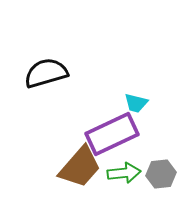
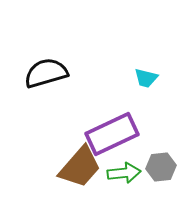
cyan trapezoid: moved 10 px right, 25 px up
gray hexagon: moved 7 px up
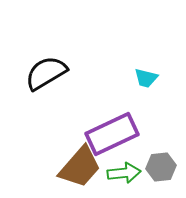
black semicircle: rotated 15 degrees counterclockwise
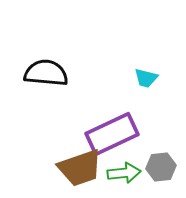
black semicircle: rotated 36 degrees clockwise
brown trapezoid: moved 1 px down; rotated 30 degrees clockwise
